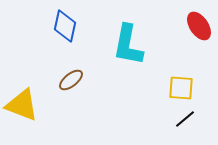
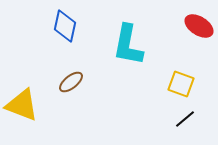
red ellipse: rotated 24 degrees counterclockwise
brown ellipse: moved 2 px down
yellow square: moved 4 px up; rotated 16 degrees clockwise
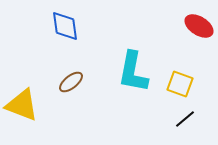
blue diamond: rotated 20 degrees counterclockwise
cyan L-shape: moved 5 px right, 27 px down
yellow square: moved 1 px left
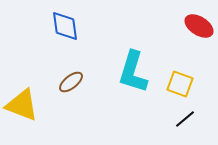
cyan L-shape: rotated 6 degrees clockwise
